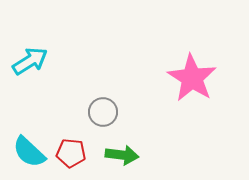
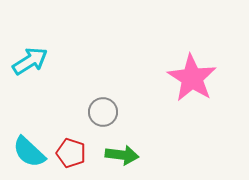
red pentagon: rotated 12 degrees clockwise
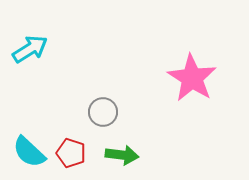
cyan arrow: moved 12 px up
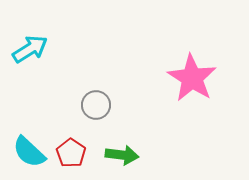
gray circle: moved 7 px left, 7 px up
red pentagon: rotated 16 degrees clockwise
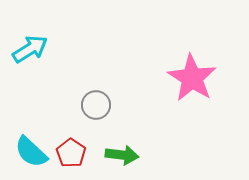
cyan semicircle: moved 2 px right
